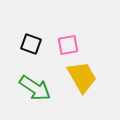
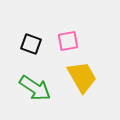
pink square: moved 4 px up
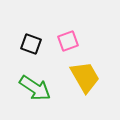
pink square: rotated 10 degrees counterclockwise
yellow trapezoid: moved 3 px right
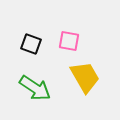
pink square: moved 1 px right; rotated 30 degrees clockwise
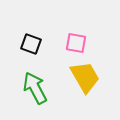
pink square: moved 7 px right, 2 px down
green arrow: rotated 152 degrees counterclockwise
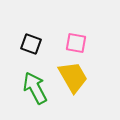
yellow trapezoid: moved 12 px left
